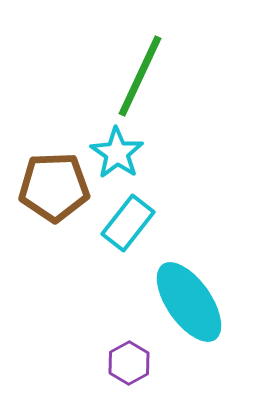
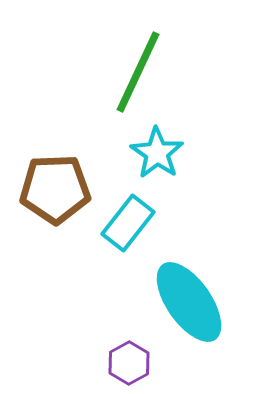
green line: moved 2 px left, 4 px up
cyan star: moved 40 px right
brown pentagon: moved 1 px right, 2 px down
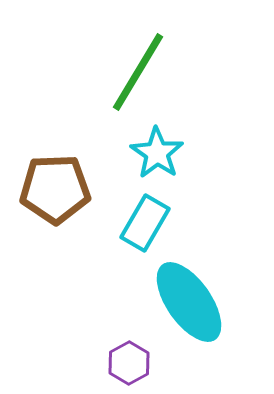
green line: rotated 6 degrees clockwise
cyan rectangle: moved 17 px right; rotated 8 degrees counterclockwise
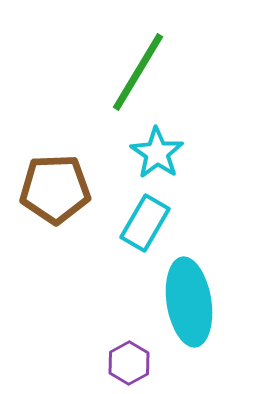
cyan ellipse: rotated 26 degrees clockwise
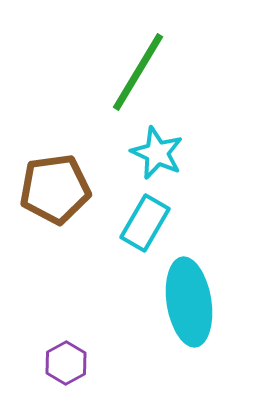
cyan star: rotated 10 degrees counterclockwise
brown pentagon: rotated 6 degrees counterclockwise
purple hexagon: moved 63 px left
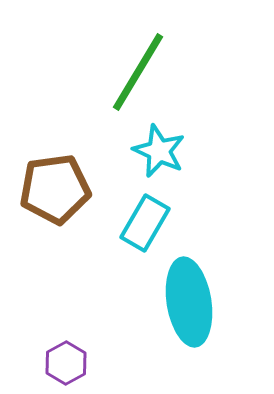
cyan star: moved 2 px right, 2 px up
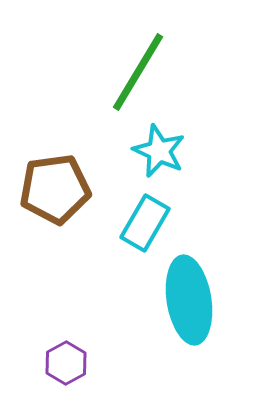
cyan ellipse: moved 2 px up
